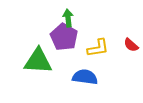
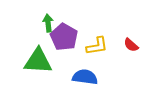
green arrow: moved 20 px left, 5 px down
yellow L-shape: moved 1 px left, 2 px up
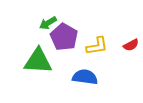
green arrow: rotated 114 degrees counterclockwise
red semicircle: rotated 70 degrees counterclockwise
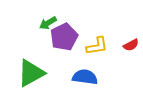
purple pentagon: rotated 16 degrees clockwise
green triangle: moved 7 px left, 12 px down; rotated 32 degrees counterclockwise
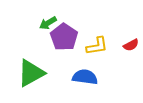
purple pentagon: rotated 12 degrees counterclockwise
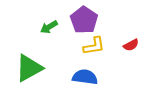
green arrow: moved 1 px right, 4 px down
purple pentagon: moved 20 px right, 17 px up
yellow L-shape: moved 3 px left
green triangle: moved 2 px left, 5 px up
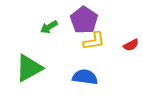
yellow L-shape: moved 5 px up
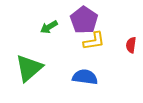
red semicircle: rotated 126 degrees clockwise
green triangle: rotated 12 degrees counterclockwise
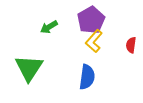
purple pentagon: moved 7 px right; rotated 8 degrees clockwise
yellow L-shape: rotated 140 degrees clockwise
green triangle: rotated 16 degrees counterclockwise
blue semicircle: moved 2 px right; rotated 90 degrees clockwise
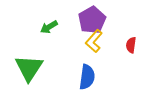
purple pentagon: moved 1 px right
